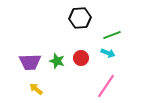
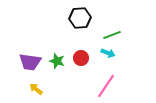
purple trapezoid: rotated 10 degrees clockwise
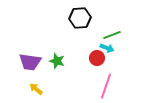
cyan arrow: moved 1 px left, 5 px up
red circle: moved 16 px right
pink line: rotated 15 degrees counterclockwise
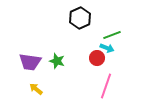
black hexagon: rotated 20 degrees counterclockwise
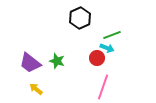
purple trapezoid: moved 1 px down; rotated 30 degrees clockwise
pink line: moved 3 px left, 1 px down
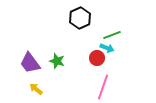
purple trapezoid: rotated 15 degrees clockwise
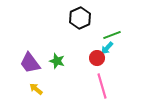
cyan arrow: rotated 112 degrees clockwise
pink line: moved 1 px left, 1 px up; rotated 35 degrees counterclockwise
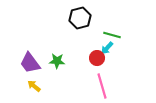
black hexagon: rotated 10 degrees clockwise
green line: rotated 36 degrees clockwise
green star: rotated 14 degrees counterclockwise
yellow arrow: moved 2 px left, 3 px up
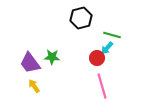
black hexagon: moved 1 px right
green star: moved 5 px left, 4 px up
yellow arrow: rotated 16 degrees clockwise
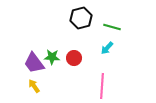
green line: moved 8 px up
red circle: moved 23 px left
purple trapezoid: moved 4 px right
pink line: rotated 20 degrees clockwise
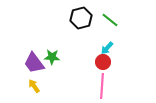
green line: moved 2 px left, 7 px up; rotated 24 degrees clockwise
red circle: moved 29 px right, 4 px down
